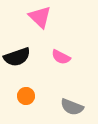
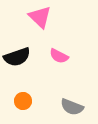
pink semicircle: moved 2 px left, 1 px up
orange circle: moved 3 px left, 5 px down
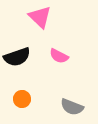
orange circle: moved 1 px left, 2 px up
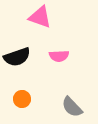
pink triangle: rotated 25 degrees counterclockwise
pink semicircle: rotated 30 degrees counterclockwise
gray semicircle: rotated 25 degrees clockwise
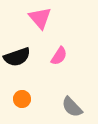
pink triangle: moved 1 px down; rotated 30 degrees clockwise
pink semicircle: rotated 54 degrees counterclockwise
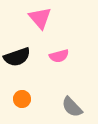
pink semicircle: rotated 42 degrees clockwise
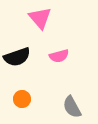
gray semicircle: rotated 15 degrees clockwise
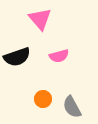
pink triangle: moved 1 px down
orange circle: moved 21 px right
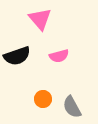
black semicircle: moved 1 px up
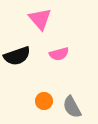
pink semicircle: moved 2 px up
orange circle: moved 1 px right, 2 px down
